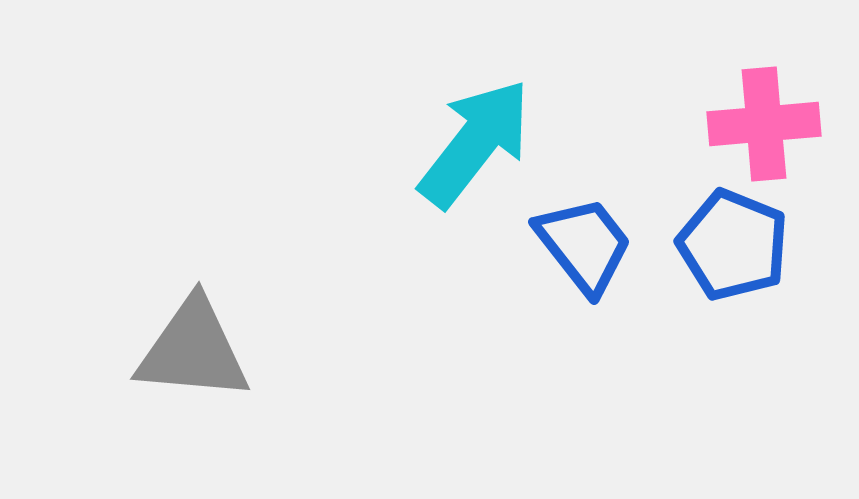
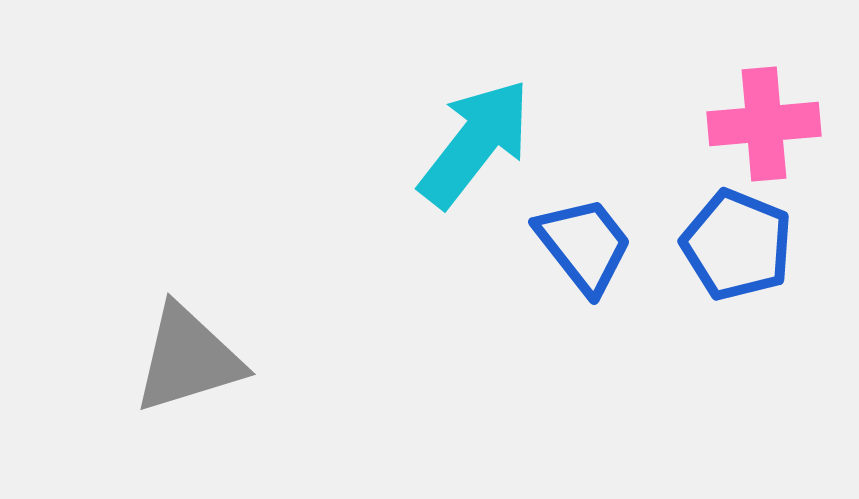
blue pentagon: moved 4 px right
gray triangle: moved 5 px left, 9 px down; rotated 22 degrees counterclockwise
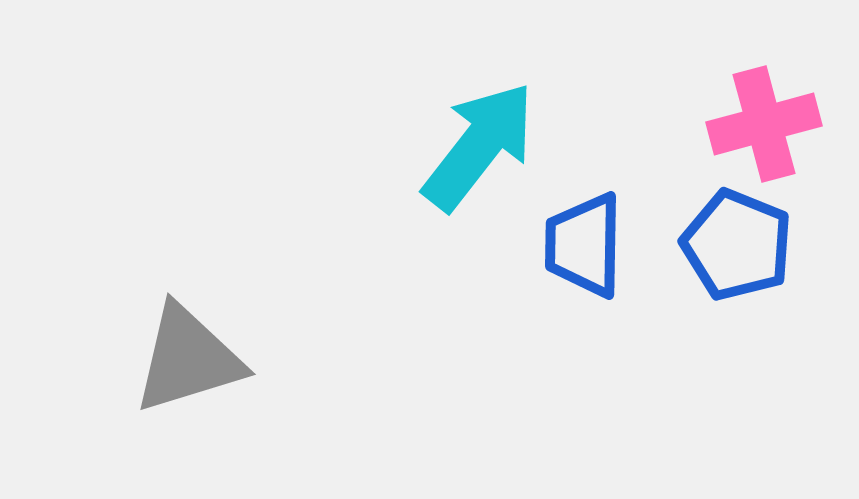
pink cross: rotated 10 degrees counterclockwise
cyan arrow: moved 4 px right, 3 px down
blue trapezoid: rotated 141 degrees counterclockwise
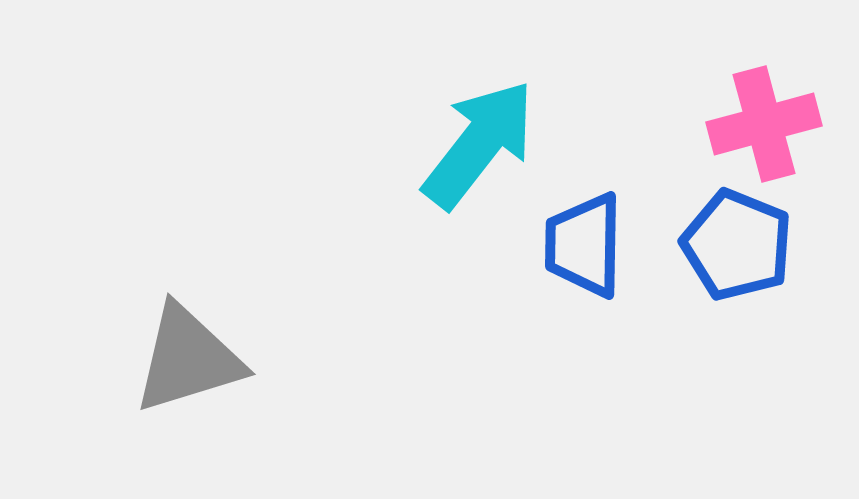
cyan arrow: moved 2 px up
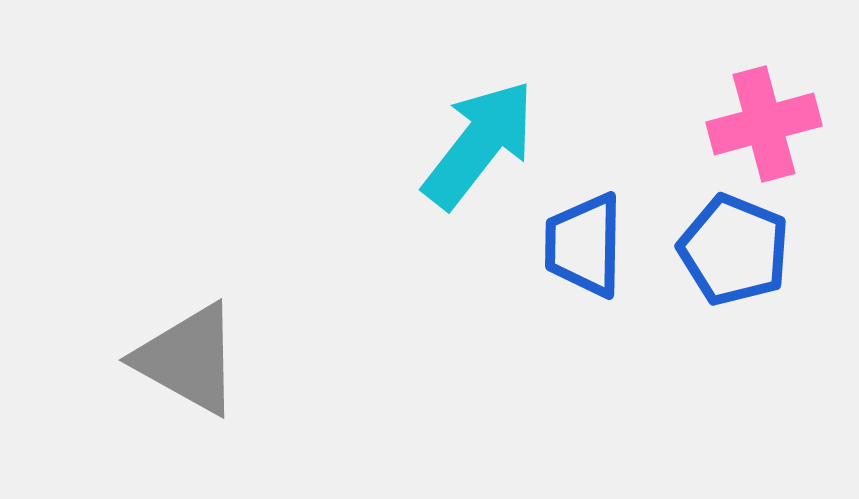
blue pentagon: moved 3 px left, 5 px down
gray triangle: rotated 46 degrees clockwise
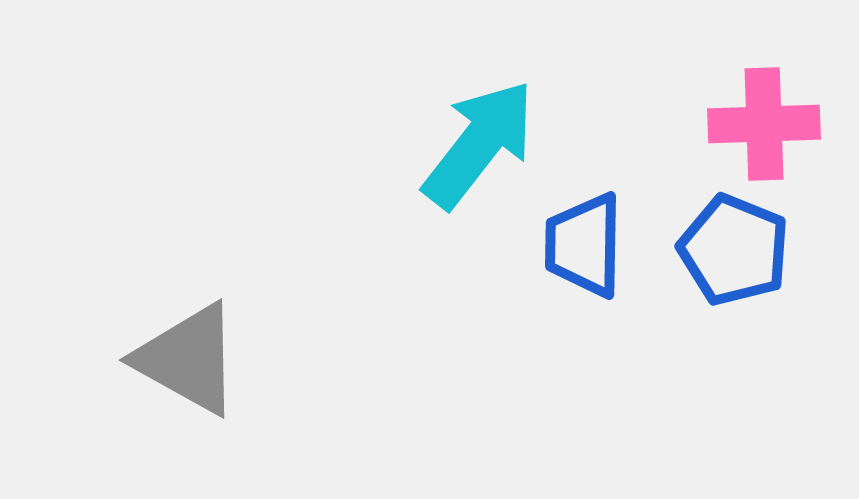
pink cross: rotated 13 degrees clockwise
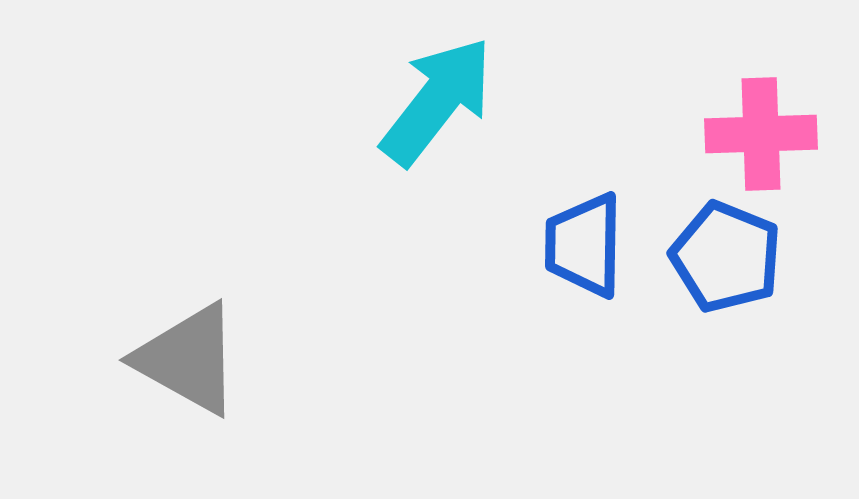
pink cross: moved 3 px left, 10 px down
cyan arrow: moved 42 px left, 43 px up
blue pentagon: moved 8 px left, 7 px down
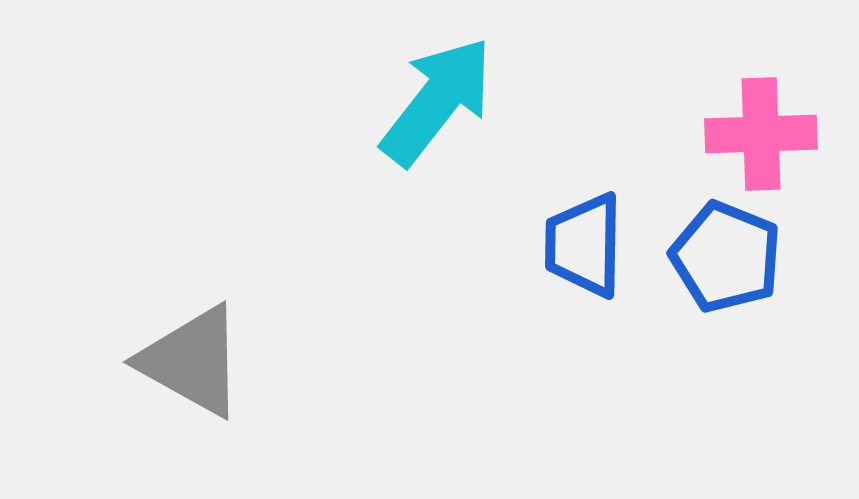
gray triangle: moved 4 px right, 2 px down
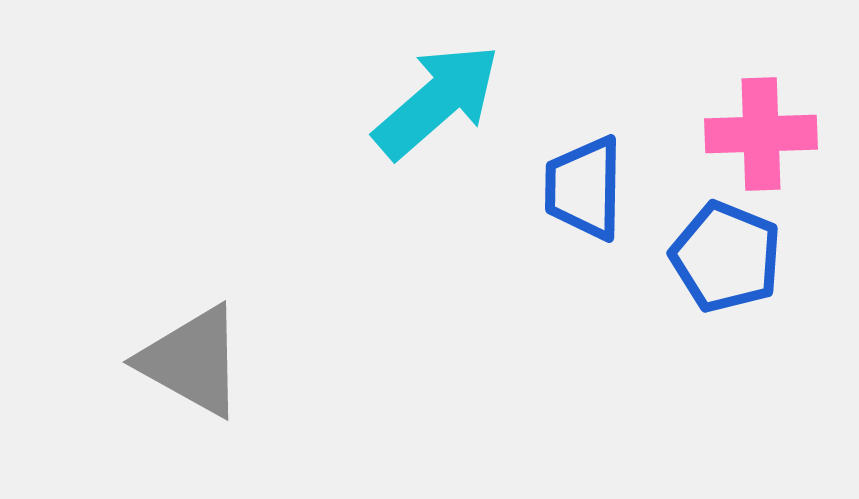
cyan arrow: rotated 11 degrees clockwise
blue trapezoid: moved 57 px up
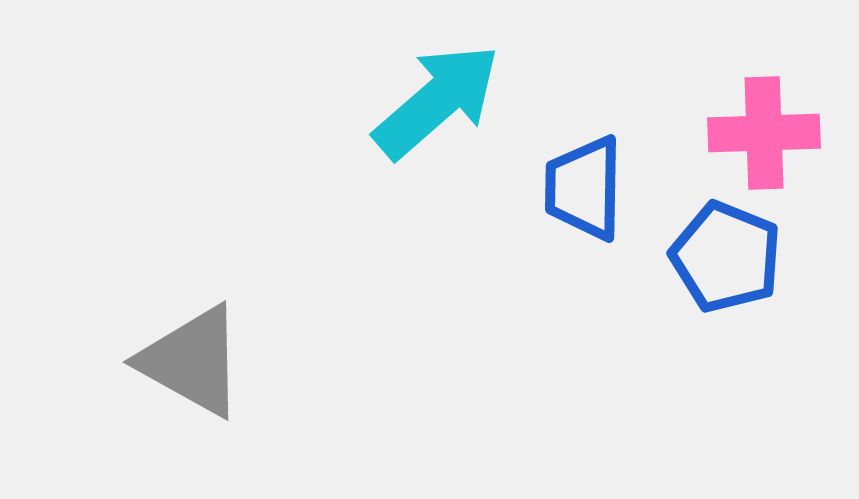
pink cross: moved 3 px right, 1 px up
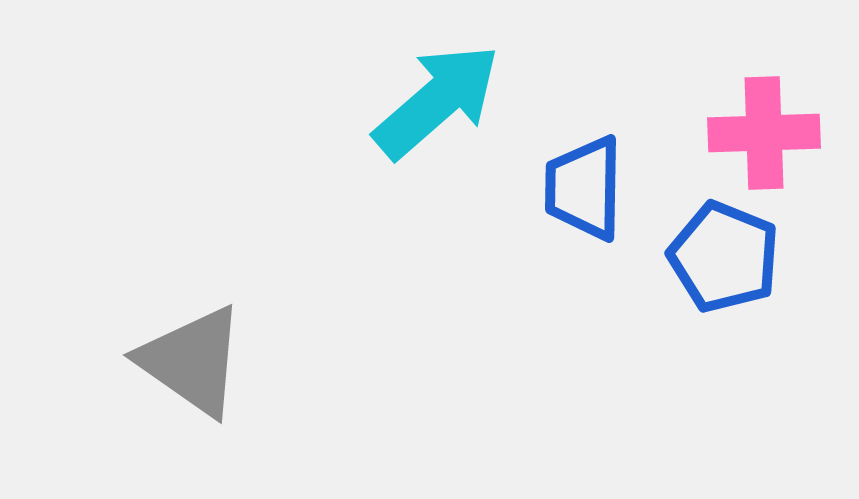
blue pentagon: moved 2 px left
gray triangle: rotated 6 degrees clockwise
